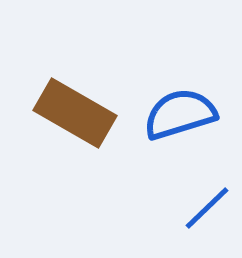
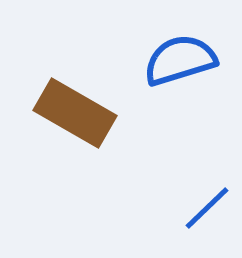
blue semicircle: moved 54 px up
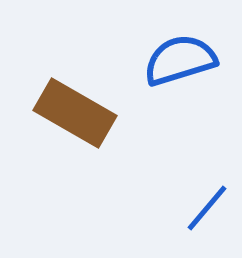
blue line: rotated 6 degrees counterclockwise
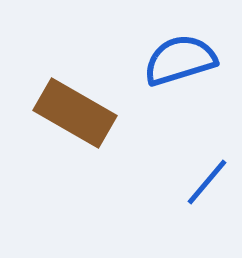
blue line: moved 26 px up
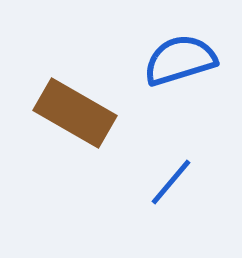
blue line: moved 36 px left
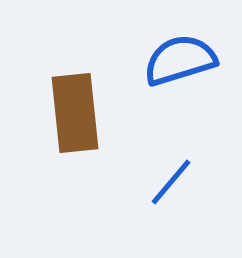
brown rectangle: rotated 54 degrees clockwise
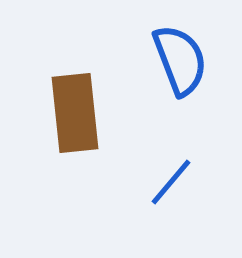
blue semicircle: rotated 86 degrees clockwise
